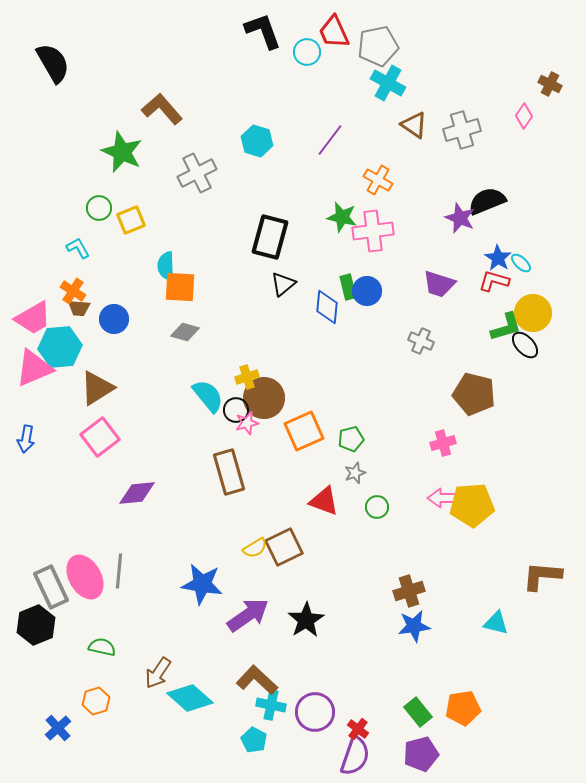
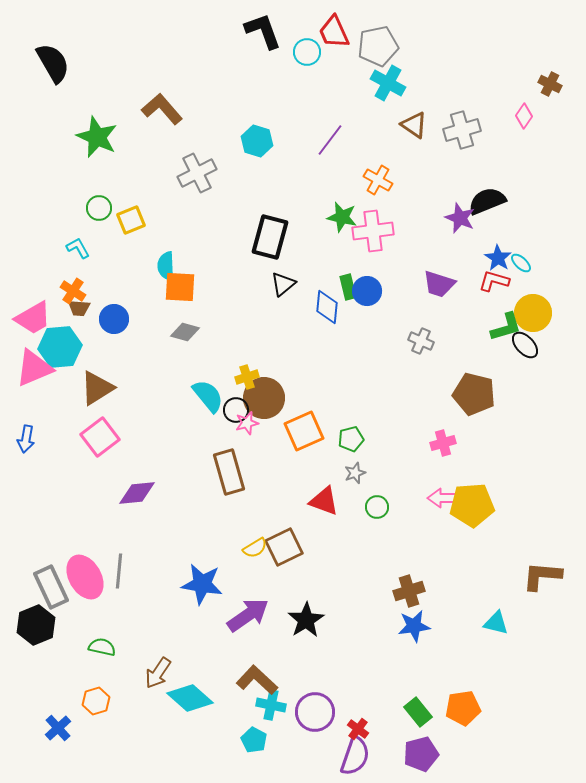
green star at (122, 152): moved 25 px left, 15 px up
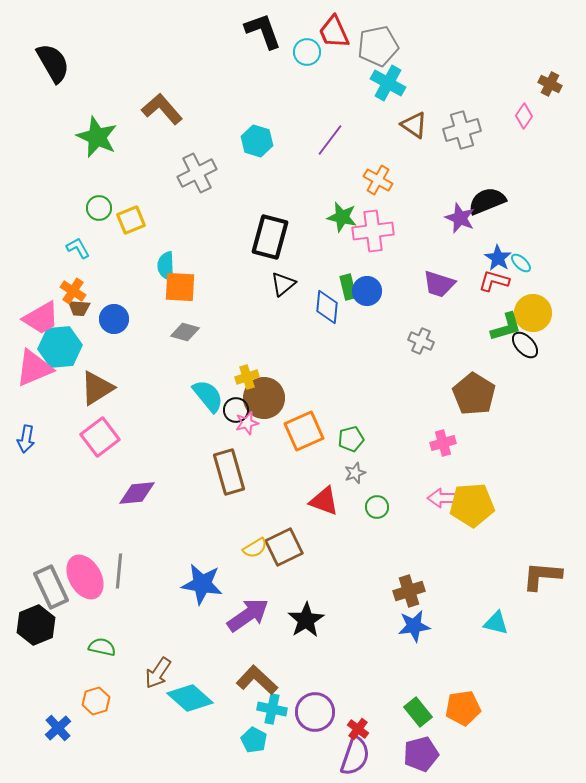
pink trapezoid at (33, 318): moved 8 px right
brown pentagon at (474, 394): rotated 18 degrees clockwise
cyan cross at (271, 705): moved 1 px right, 4 px down
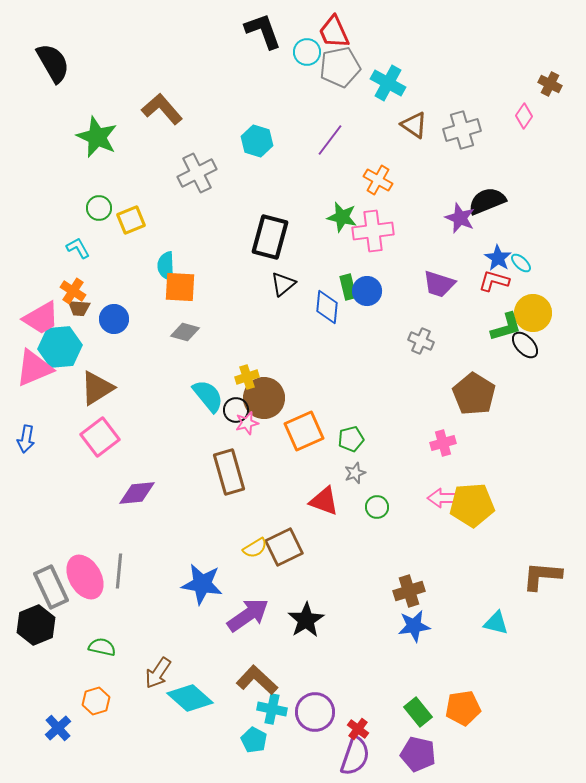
gray pentagon at (378, 46): moved 38 px left, 21 px down
purple pentagon at (421, 754): moved 3 px left; rotated 28 degrees clockwise
